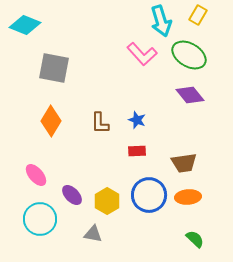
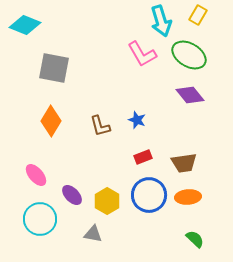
pink L-shape: rotated 12 degrees clockwise
brown L-shape: moved 3 px down; rotated 15 degrees counterclockwise
red rectangle: moved 6 px right, 6 px down; rotated 18 degrees counterclockwise
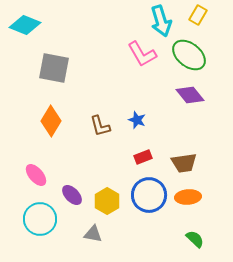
green ellipse: rotated 8 degrees clockwise
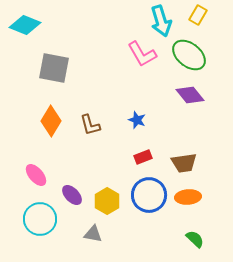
brown L-shape: moved 10 px left, 1 px up
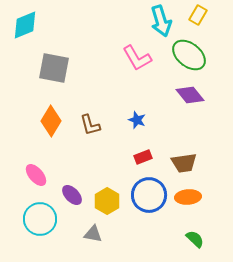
cyan diamond: rotated 44 degrees counterclockwise
pink L-shape: moved 5 px left, 4 px down
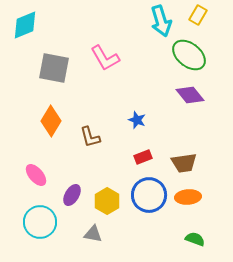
pink L-shape: moved 32 px left
brown L-shape: moved 12 px down
purple ellipse: rotated 75 degrees clockwise
cyan circle: moved 3 px down
green semicircle: rotated 24 degrees counterclockwise
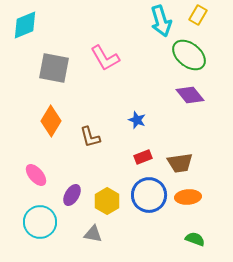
brown trapezoid: moved 4 px left
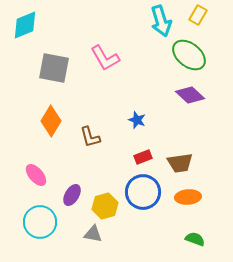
purple diamond: rotated 8 degrees counterclockwise
blue circle: moved 6 px left, 3 px up
yellow hexagon: moved 2 px left, 5 px down; rotated 15 degrees clockwise
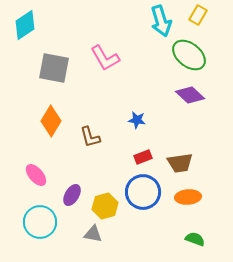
cyan diamond: rotated 12 degrees counterclockwise
blue star: rotated 12 degrees counterclockwise
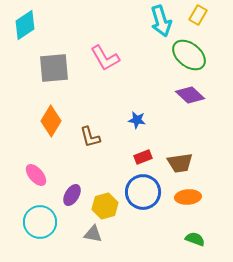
gray square: rotated 16 degrees counterclockwise
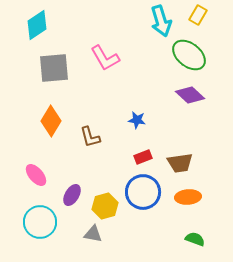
cyan diamond: moved 12 px right
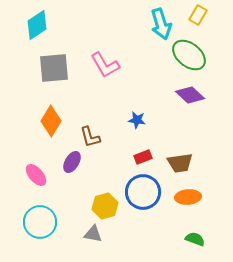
cyan arrow: moved 3 px down
pink L-shape: moved 7 px down
purple ellipse: moved 33 px up
